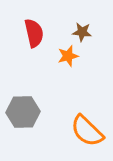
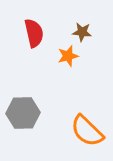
gray hexagon: moved 1 px down
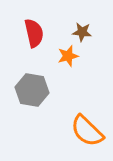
gray hexagon: moved 9 px right, 23 px up; rotated 12 degrees clockwise
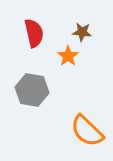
orange star: rotated 20 degrees counterclockwise
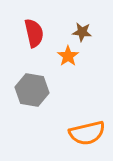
orange semicircle: moved 2 px down; rotated 57 degrees counterclockwise
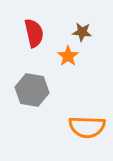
orange semicircle: moved 6 px up; rotated 15 degrees clockwise
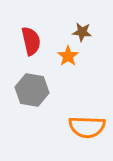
red semicircle: moved 3 px left, 8 px down
